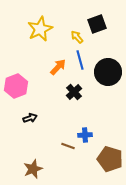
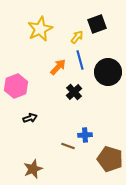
yellow arrow: rotated 80 degrees clockwise
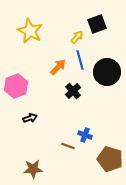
yellow star: moved 10 px left, 2 px down; rotated 20 degrees counterclockwise
black circle: moved 1 px left
black cross: moved 1 px left, 1 px up
blue cross: rotated 24 degrees clockwise
brown star: rotated 18 degrees clockwise
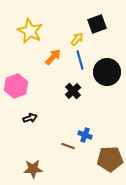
yellow arrow: moved 2 px down
orange arrow: moved 5 px left, 10 px up
brown pentagon: rotated 20 degrees counterclockwise
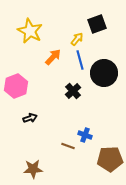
black circle: moved 3 px left, 1 px down
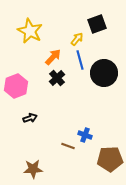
black cross: moved 16 px left, 13 px up
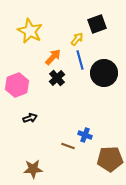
pink hexagon: moved 1 px right, 1 px up
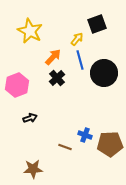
brown line: moved 3 px left, 1 px down
brown pentagon: moved 15 px up
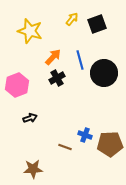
yellow star: rotated 10 degrees counterclockwise
yellow arrow: moved 5 px left, 20 px up
black cross: rotated 14 degrees clockwise
